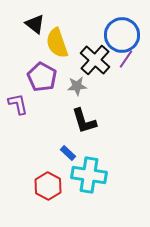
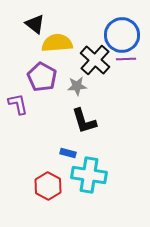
yellow semicircle: rotated 104 degrees clockwise
purple line: rotated 54 degrees clockwise
blue rectangle: rotated 28 degrees counterclockwise
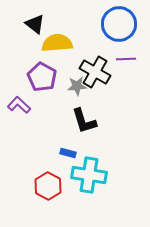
blue circle: moved 3 px left, 11 px up
black cross: moved 12 px down; rotated 12 degrees counterclockwise
purple L-shape: moved 1 px right, 1 px down; rotated 35 degrees counterclockwise
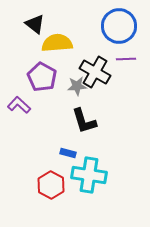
blue circle: moved 2 px down
red hexagon: moved 3 px right, 1 px up
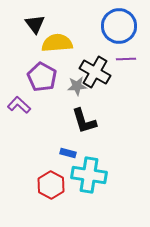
black triangle: rotated 15 degrees clockwise
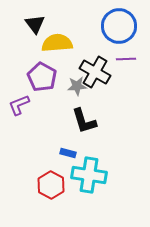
purple L-shape: rotated 65 degrees counterclockwise
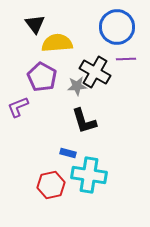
blue circle: moved 2 px left, 1 px down
purple L-shape: moved 1 px left, 2 px down
red hexagon: rotated 20 degrees clockwise
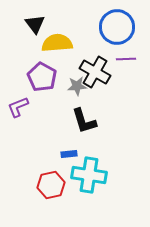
blue rectangle: moved 1 px right, 1 px down; rotated 21 degrees counterclockwise
